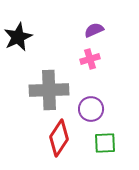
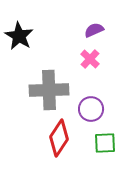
black star: moved 1 px right, 1 px up; rotated 16 degrees counterclockwise
pink cross: rotated 30 degrees counterclockwise
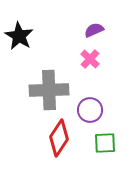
purple circle: moved 1 px left, 1 px down
